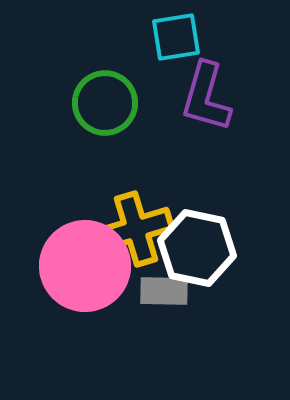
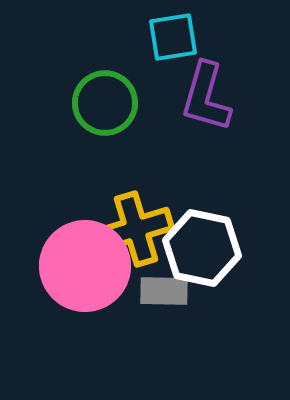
cyan square: moved 3 px left
white hexagon: moved 5 px right
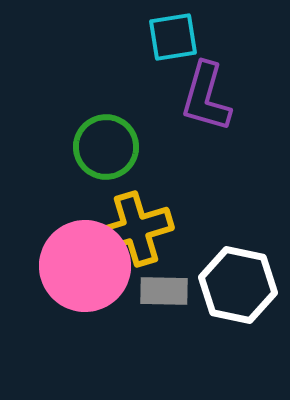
green circle: moved 1 px right, 44 px down
white hexagon: moved 36 px right, 37 px down
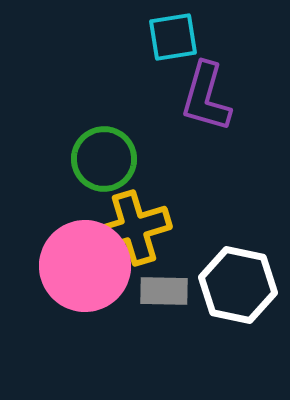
green circle: moved 2 px left, 12 px down
yellow cross: moved 2 px left, 1 px up
